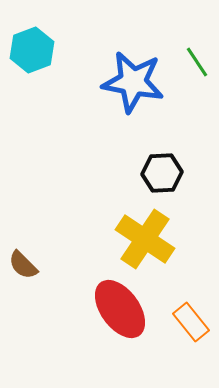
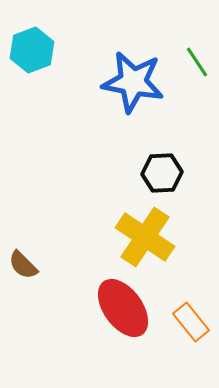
yellow cross: moved 2 px up
red ellipse: moved 3 px right, 1 px up
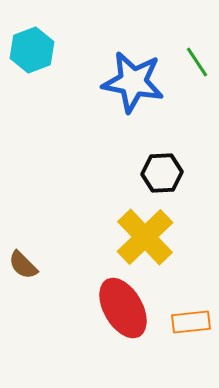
yellow cross: rotated 12 degrees clockwise
red ellipse: rotated 6 degrees clockwise
orange rectangle: rotated 57 degrees counterclockwise
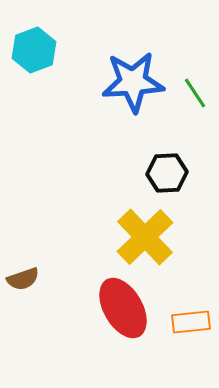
cyan hexagon: moved 2 px right
green line: moved 2 px left, 31 px down
blue star: rotated 14 degrees counterclockwise
black hexagon: moved 5 px right
brown semicircle: moved 14 px down; rotated 64 degrees counterclockwise
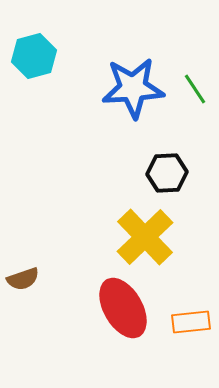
cyan hexagon: moved 6 px down; rotated 6 degrees clockwise
blue star: moved 6 px down
green line: moved 4 px up
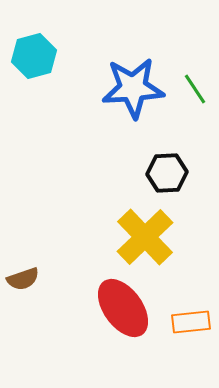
red ellipse: rotated 6 degrees counterclockwise
